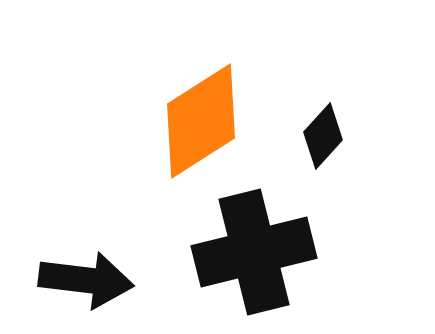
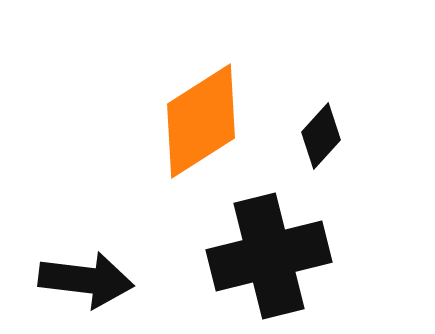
black diamond: moved 2 px left
black cross: moved 15 px right, 4 px down
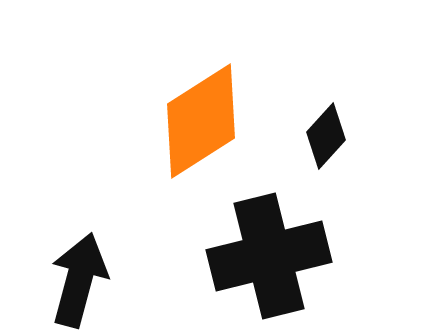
black diamond: moved 5 px right
black arrow: moved 7 px left; rotated 82 degrees counterclockwise
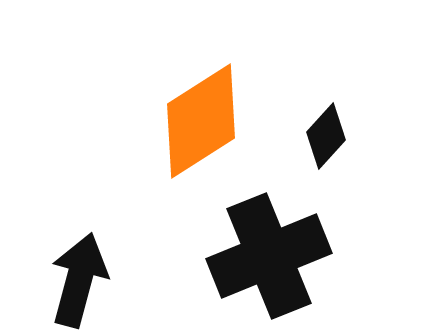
black cross: rotated 8 degrees counterclockwise
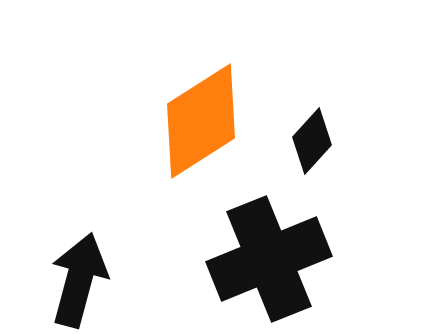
black diamond: moved 14 px left, 5 px down
black cross: moved 3 px down
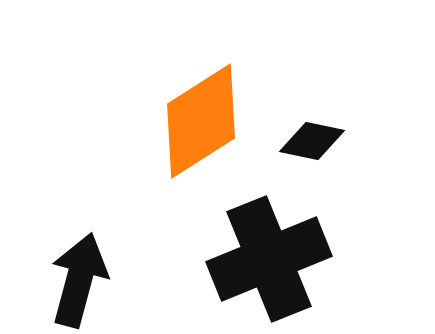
black diamond: rotated 60 degrees clockwise
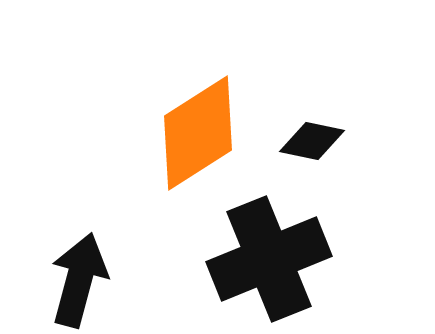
orange diamond: moved 3 px left, 12 px down
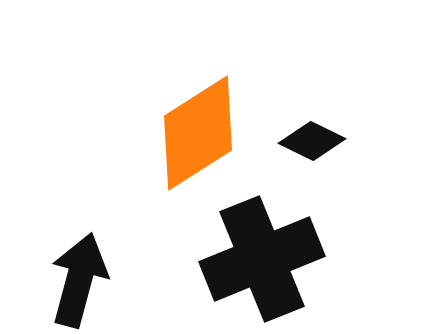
black diamond: rotated 14 degrees clockwise
black cross: moved 7 px left
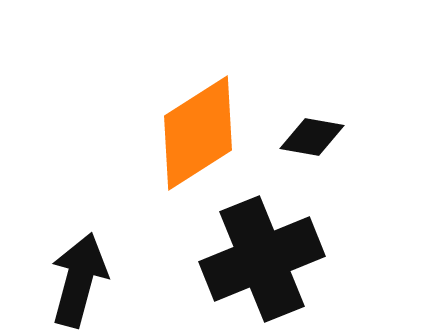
black diamond: moved 4 px up; rotated 16 degrees counterclockwise
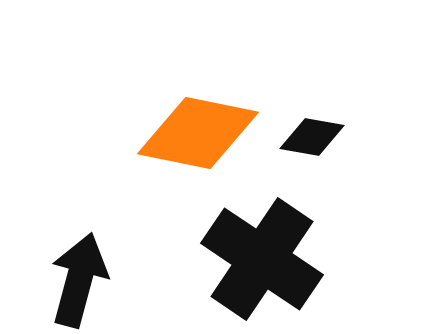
orange diamond: rotated 44 degrees clockwise
black cross: rotated 34 degrees counterclockwise
